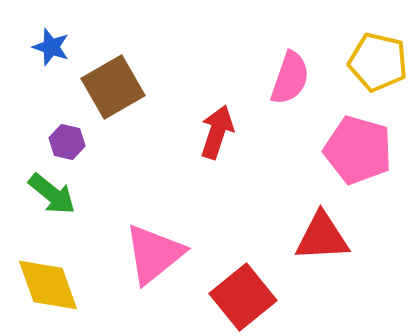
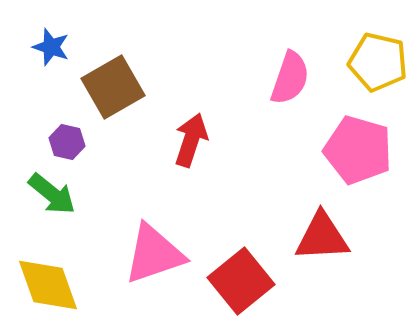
red arrow: moved 26 px left, 8 px down
pink triangle: rotated 20 degrees clockwise
red square: moved 2 px left, 16 px up
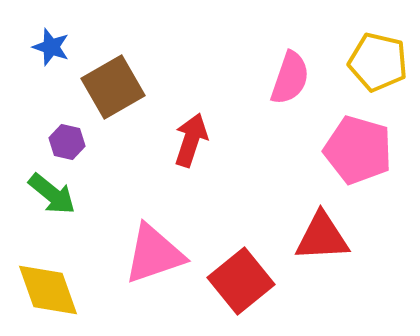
yellow diamond: moved 5 px down
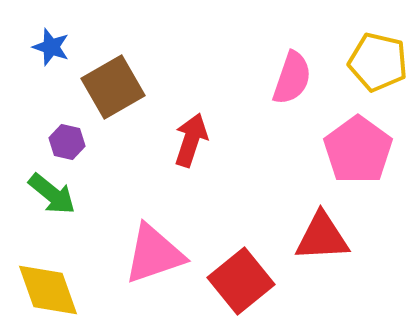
pink semicircle: moved 2 px right
pink pentagon: rotated 20 degrees clockwise
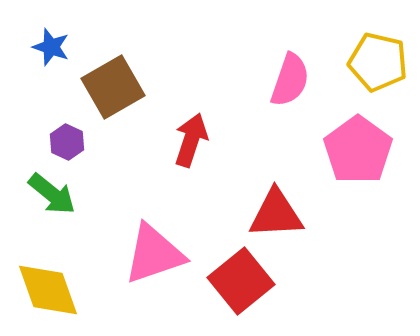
pink semicircle: moved 2 px left, 2 px down
purple hexagon: rotated 12 degrees clockwise
red triangle: moved 46 px left, 23 px up
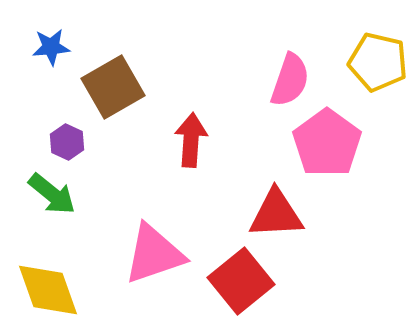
blue star: rotated 24 degrees counterclockwise
red arrow: rotated 14 degrees counterclockwise
pink pentagon: moved 31 px left, 7 px up
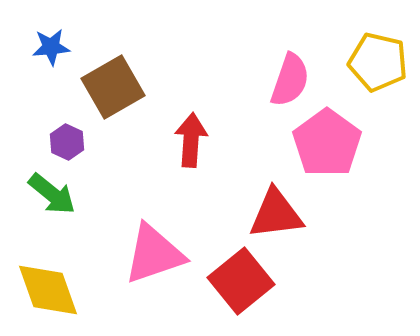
red triangle: rotated 4 degrees counterclockwise
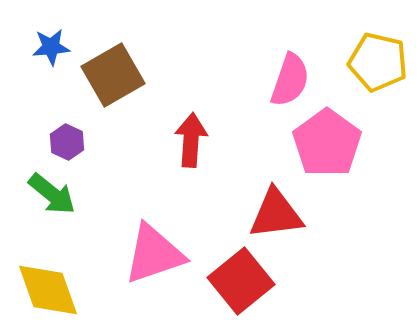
brown square: moved 12 px up
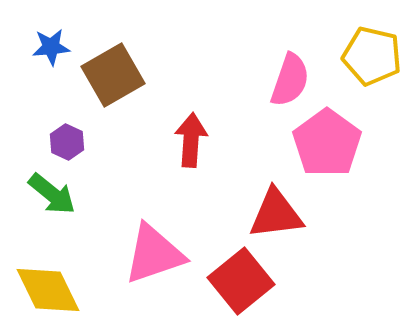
yellow pentagon: moved 6 px left, 6 px up
yellow diamond: rotated 6 degrees counterclockwise
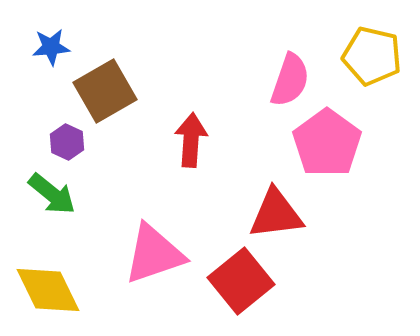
brown square: moved 8 px left, 16 px down
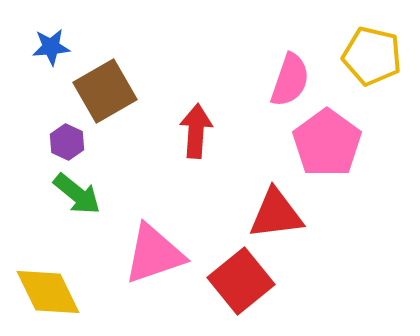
red arrow: moved 5 px right, 9 px up
green arrow: moved 25 px right
yellow diamond: moved 2 px down
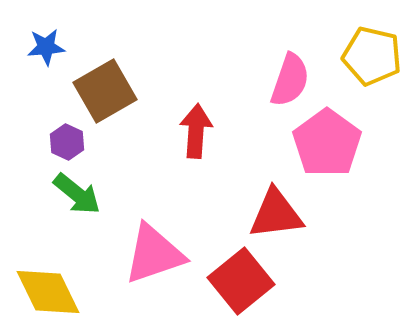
blue star: moved 5 px left
